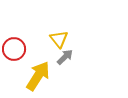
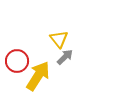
red circle: moved 3 px right, 12 px down
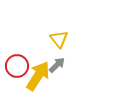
gray arrow: moved 8 px left, 8 px down
red circle: moved 5 px down
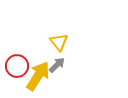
yellow triangle: moved 3 px down
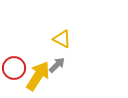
yellow triangle: moved 3 px right, 3 px up; rotated 24 degrees counterclockwise
red circle: moved 3 px left, 2 px down
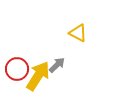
yellow triangle: moved 16 px right, 6 px up
red circle: moved 3 px right, 1 px down
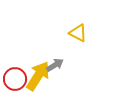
gray arrow: moved 2 px left; rotated 12 degrees clockwise
red circle: moved 2 px left, 10 px down
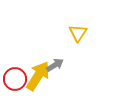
yellow triangle: rotated 36 degrees clockwise
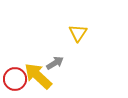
gray arrow: moved 2 px up
yellow arrow: rotated 80 degrees counterclockwise
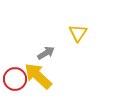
gray arrow: moved 9 px left, 10 px up
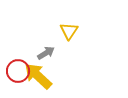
yellow triangle: moved 9 px left, 2 px up
red circle: moved 3 px right, 8 px up
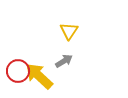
gray arrow: moved 18 px right, 8 px down
yellow arrow: moved 1 px right
